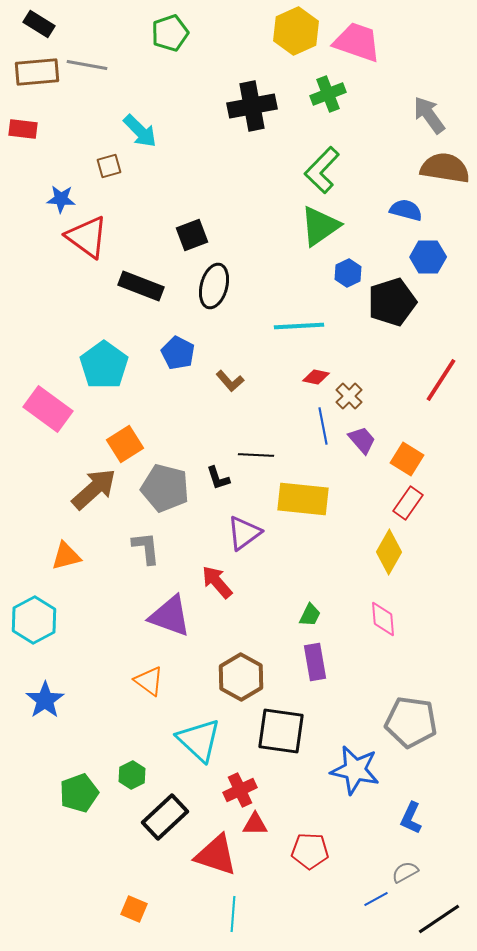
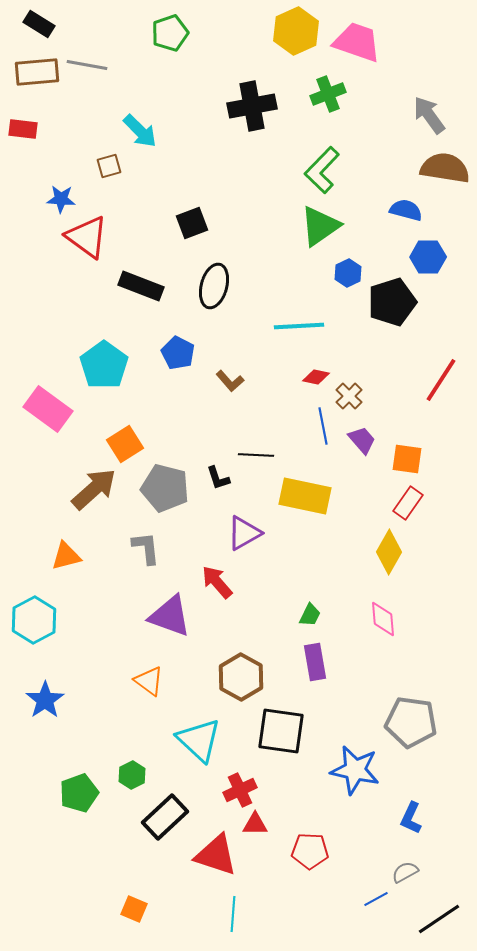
black square at (192, 235): moved 12 px up
orange square at (407, 459): rotated 24 degrees counterclockwise
yellow rectangle at (303, 499): moved 2 px right, 3 px up; rotated 6 degrees clockwise
purple triangle at (244, 533): rotated 6 degrees clockwise
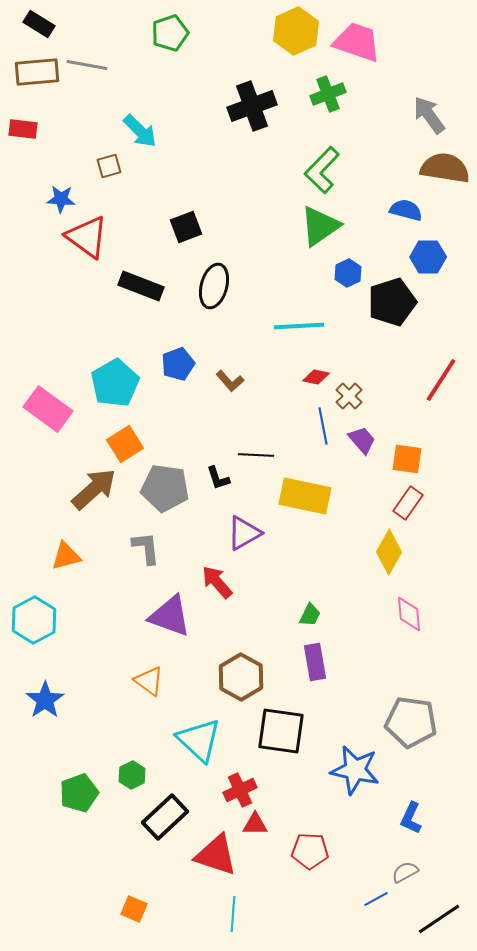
black cross at (252, 106): rotated 9 degrees counterclockwise
black square at (192, 223): moved 6 px left, 4 px down
blue pentagon at (178, 353): moved 11 px down; rotated 24 degrees clockwise
cyan pentagon at (104, 365): moved 11 px right, 18 px down; rotated 6 degrees clockwise
gray pentagon at (165, 488): rotated 6 degrees counterclockwise
pink diamond at (383, 619): moved 26 px right, 5 px up
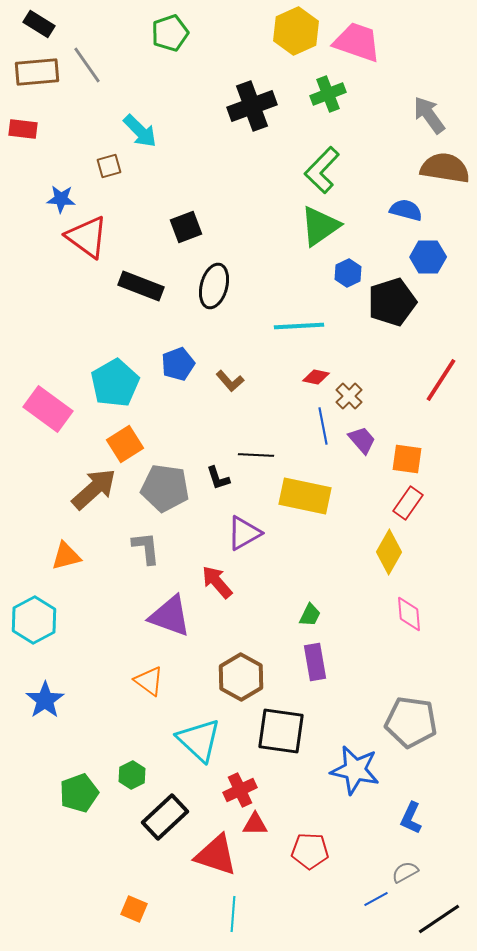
gray line at (87, 65): rotated 45 degrees clockwise
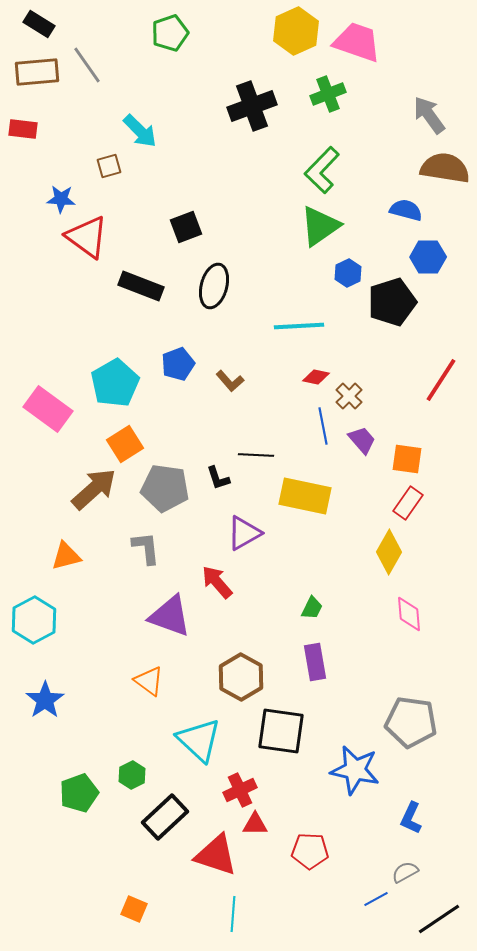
green trapezoid at (310, 615): moved 2 px right, 7 px up
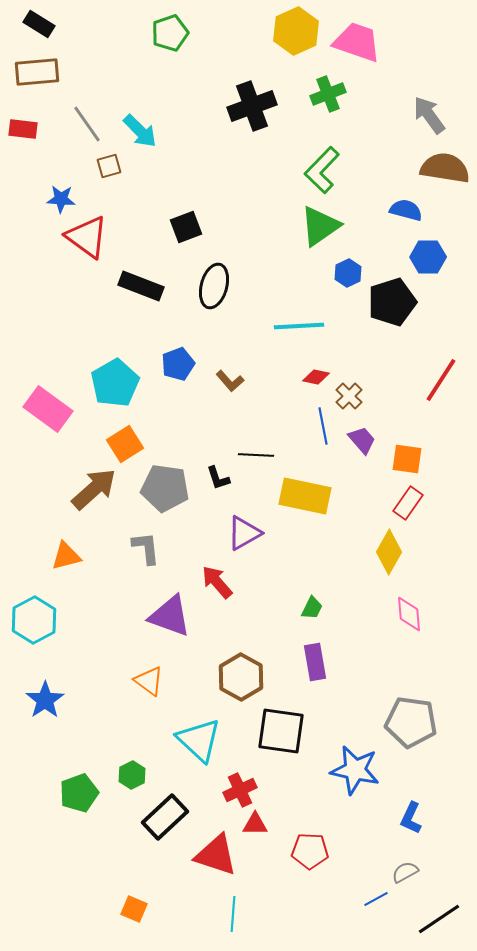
gray line at (87, 65): moved 59 px down
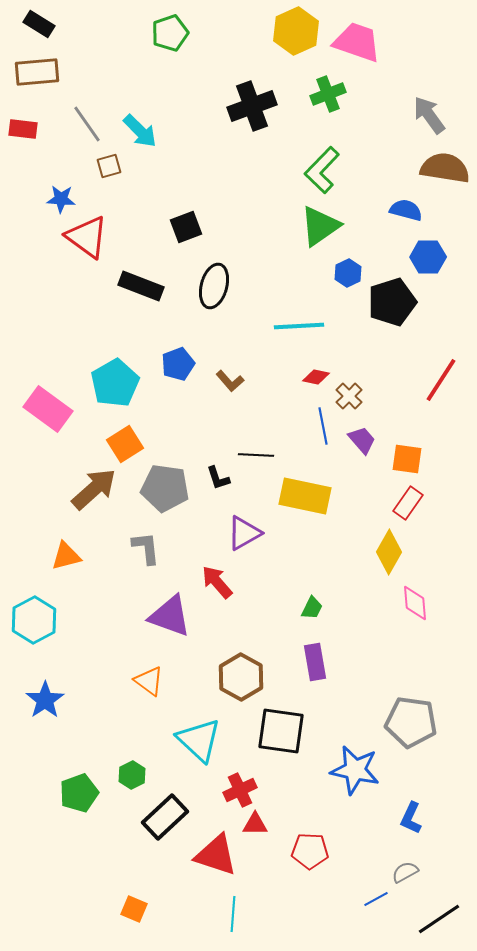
pink diamond at (409, 614): moved 6 px right, 11 px up
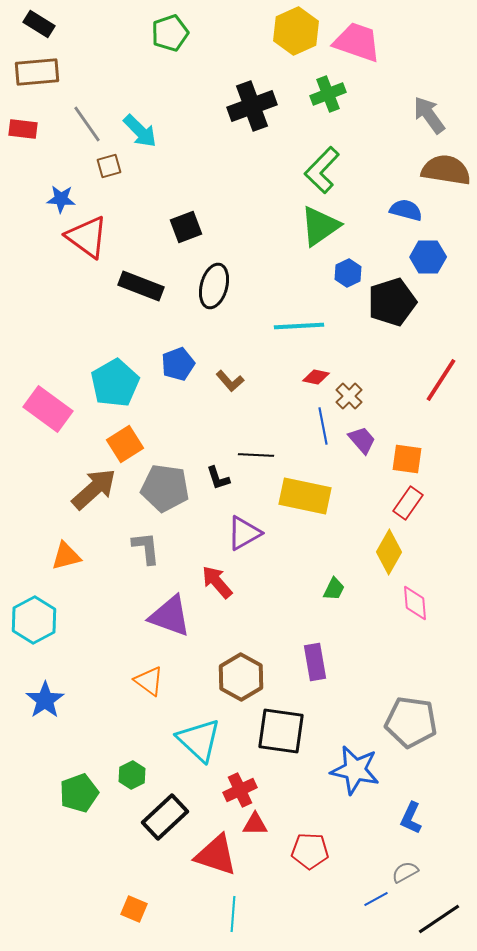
brown semicircle at (445, 168): moved 1 px right, 2 px down
green trapezoid at (312, 608): moved 22 px right, 19 px up
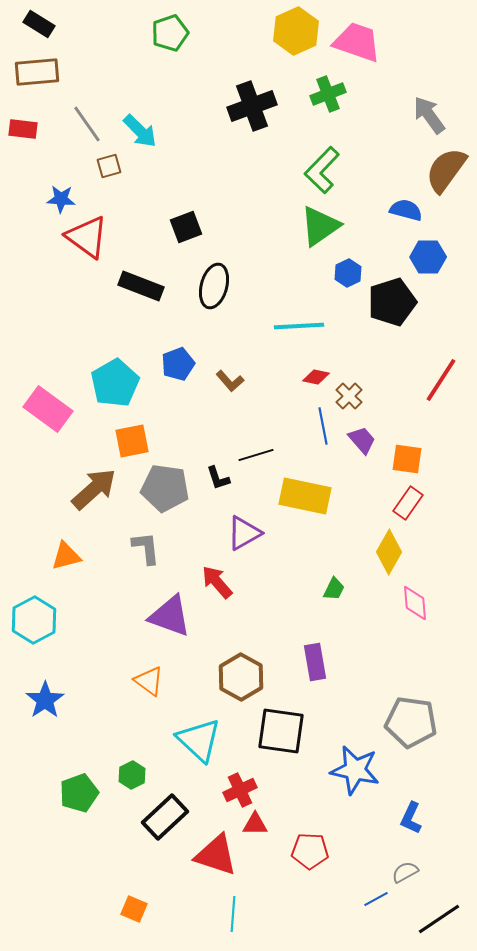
brown semicircle at (446, 170): rotated 63 degrees counterclockwise
orange square at (125, 444): moved 7 px right, 3 px up; rotated 21 degrees clockwise
black line at (256, 455): rotated 20 degrees counterclockwise
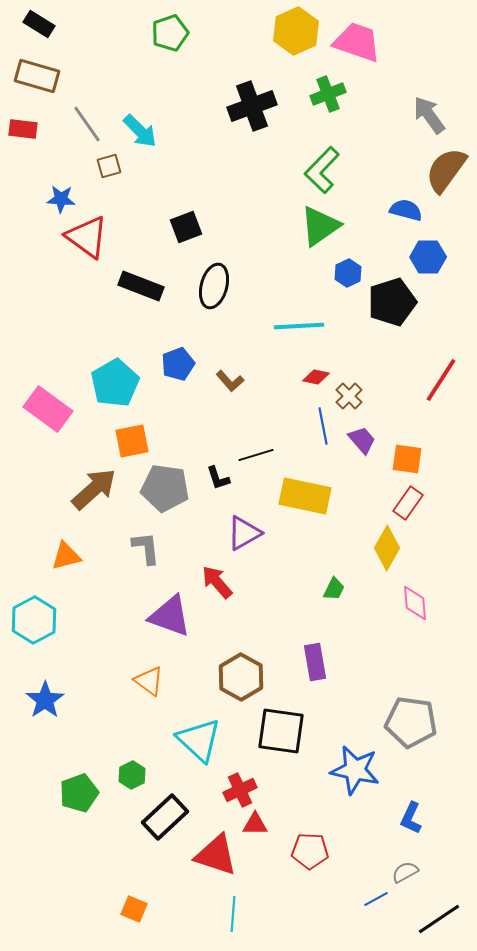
brown rectangle at (37, 72): moved 4 px down; rotated 21 degrees clockwise
yellow diamond at (389, 552): moved 2 px left, 4 px up
